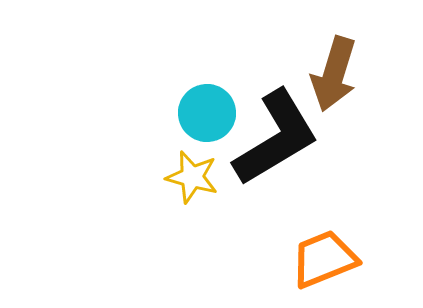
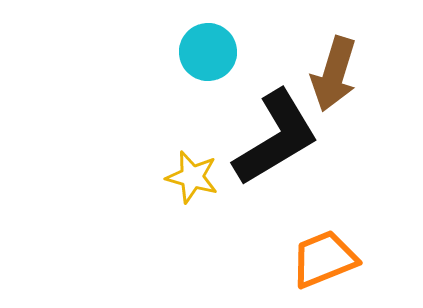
cyan circle: moved 1 px right, 61 px up
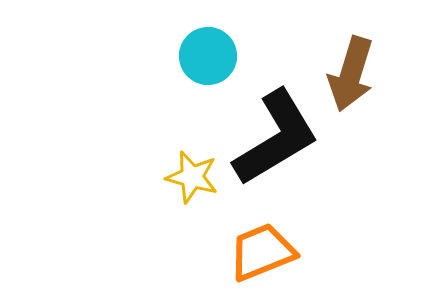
cyan circle: moved 4 px down
brown arrow: moved 17 px right
orange trapezoid: moved 62 px left, 7 px up
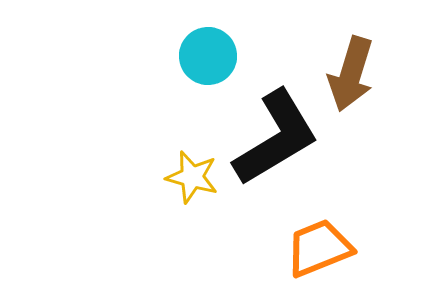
orange trapezoid: moved 57 px right, 4 px up
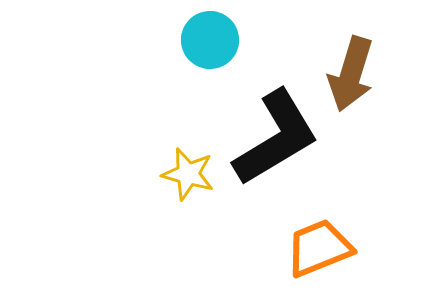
cyan circle: moved 2 px right, 16 px up
yellow star: moved 4 px left, 3 px up
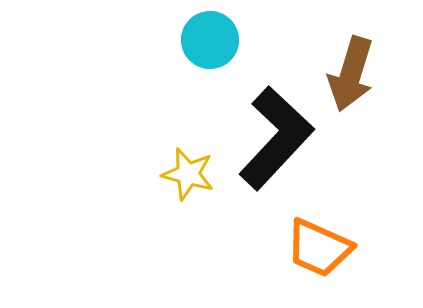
black L-shape: rotated 16 degrees counterclockwise
orange trapezoid: rotated 134 degrees counterclockwise
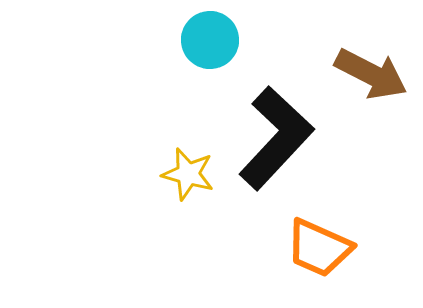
brown arrow: moved 20 px right; rotated 80 degrees counterclockwise
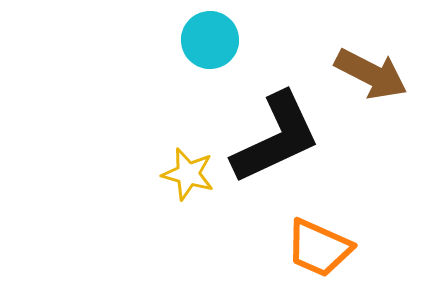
black L-shape: rotated 22 degrees clockwise
